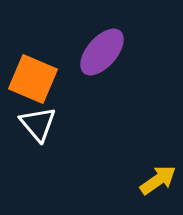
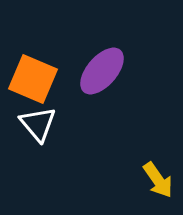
purple ellipse: moved 19 px down
yellow arrow: rotated 90 degrees clockwise
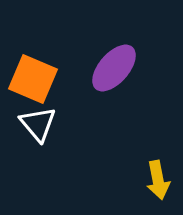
purple ellipse: moved 12 px right, 3 px up
yellow arrow: rotated 24 degrees clockwise
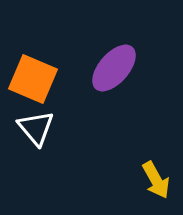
white triangle: moved 2 px left, 4 px down
yellow arrow: moved 2 px left; rotated 18 degrees counterclockwise
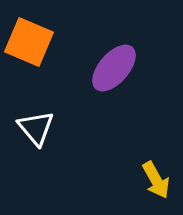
orange square: moved 4 px left, 37 px up
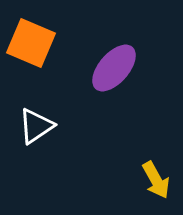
orange square: moved 2 px right, 1 px down
white triangle: moved 2 px up; rotated 36 degrees clockwise
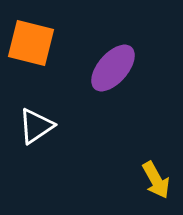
orange square: rotated 9 degrees counterclockwise
purple ellipse: moved 1 px left
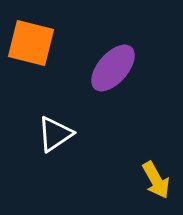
white triangle: moved 19 px right, 8 px down
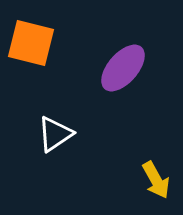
purple ellipse: moved 10 px right
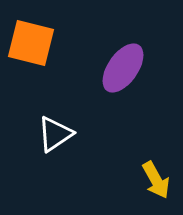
purple ellipse: rotated 6 degrees counterclockwise
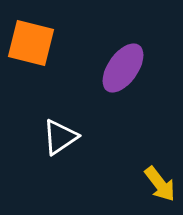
white triangle: moved 5 px right, 3 px down
yellow arrow: moved 4 px right, 4 px down; rotated 9 degrees counterclockwise
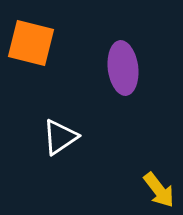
purple ellipse: rotated 42 degrees counterclockwise
yellow arrow: moved 1 px left, 6 px down
